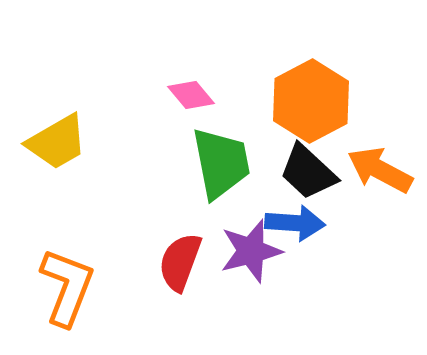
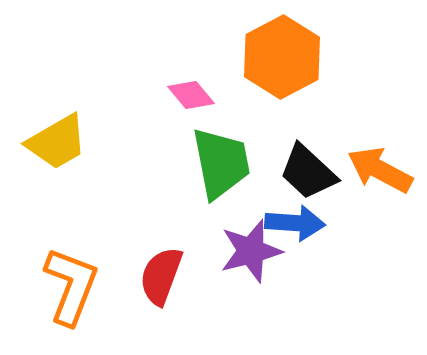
orange hexagon: moved 29 px left, 44 px up
red semicircle: moved 19 px left, 14 px down
orange L-shape: moved 4 px right, 1 px up
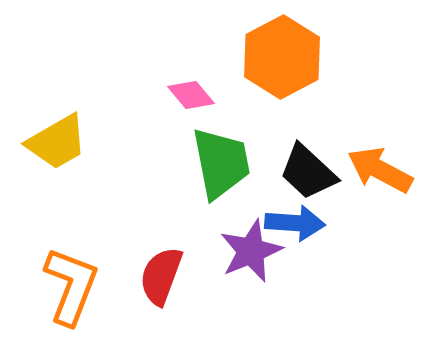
purple star: rotated 8 degrees counterclockwise
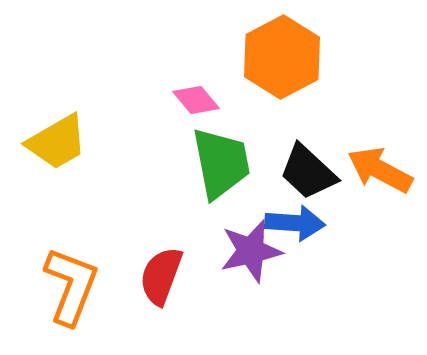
pink diamond: moved 5 px right, 5 px down
purple star: rotated 10 degrees clockwise
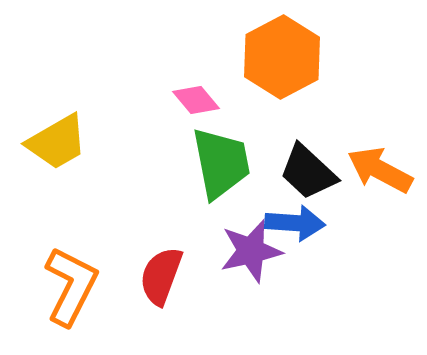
orange L-shape: rotated 6 degrees clockwise
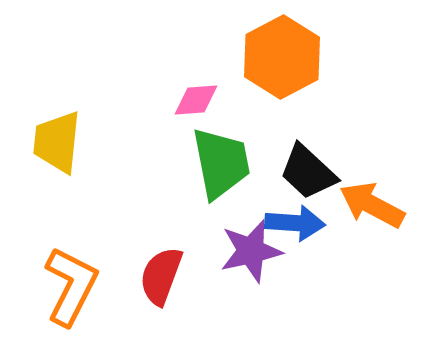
pink diamond: rotated 54 degrees counterclockwise
yellow trapezoid: rotated 126 degrees clockwise
orange arrow: moved 8 px left, 35 px down
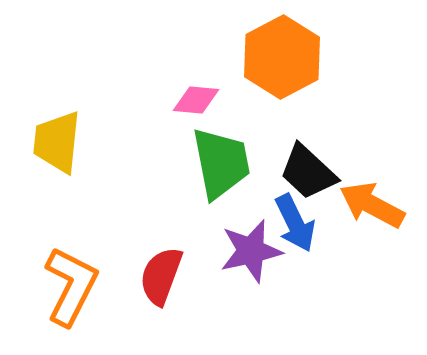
pink diamond: rotated 9 degrees clockwise
blue arrow: rotated 60 degrees clockwise
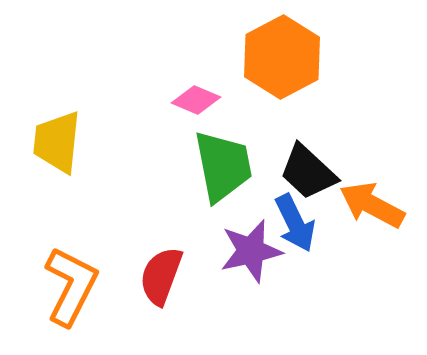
pink diamond: rotated 18 degrees clockwise
green trapezoid: moved 2 px right, 3 px down
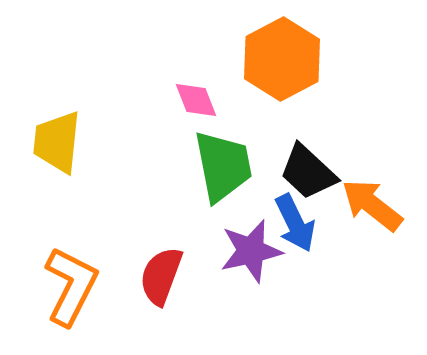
orange hexagon: moved 2 px down
pink diamond: rotated 45 degrees clockwise
orange arrow: rotated 10 degrees clockwise
